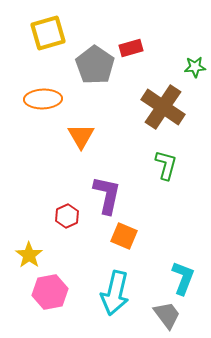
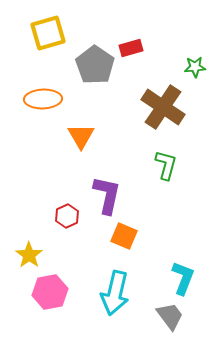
gray trapezoid: moved 3 px right, 1 px down
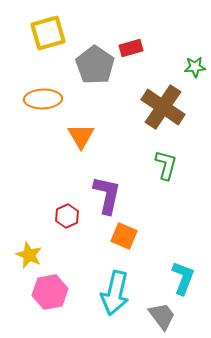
yellow star: rotated 12 degrees counterclockwise
gray trapezoid: moved 8 px left
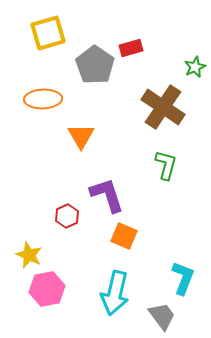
green star: rotated 20 degrees counterclockwise
purple L-shape: rotated 30 degrees counterclockwise
pink hexagon: moved 3 px left, 3 px up
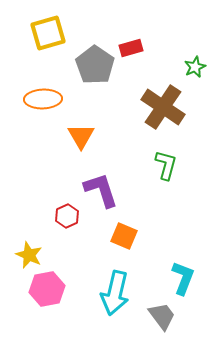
purple L-shape: moved 6 px left, 5 px up
